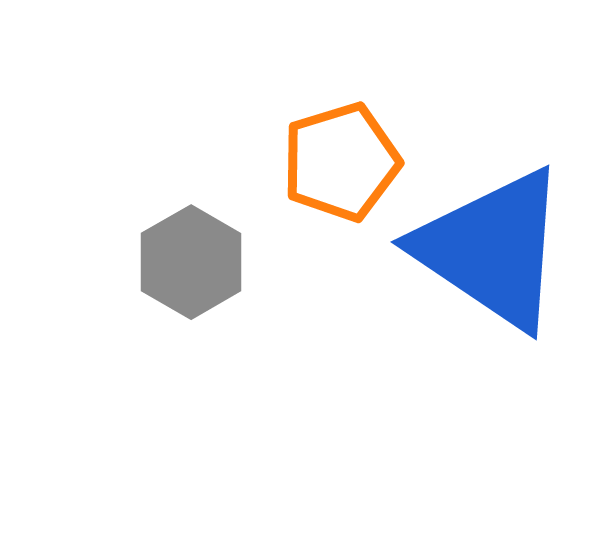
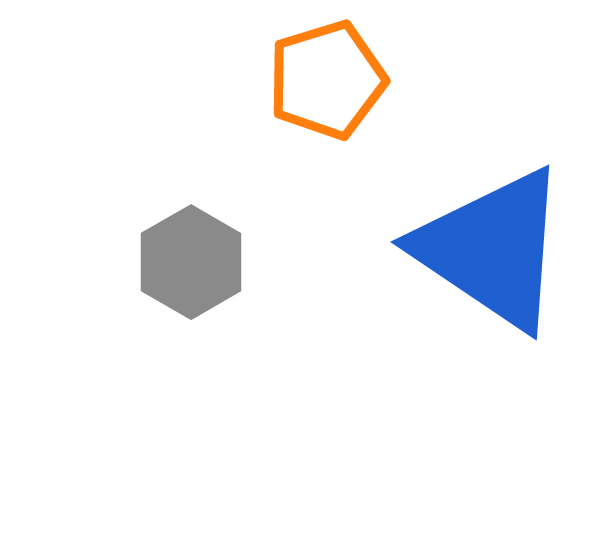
orange pentagon: moved 14 px left, 82 px up
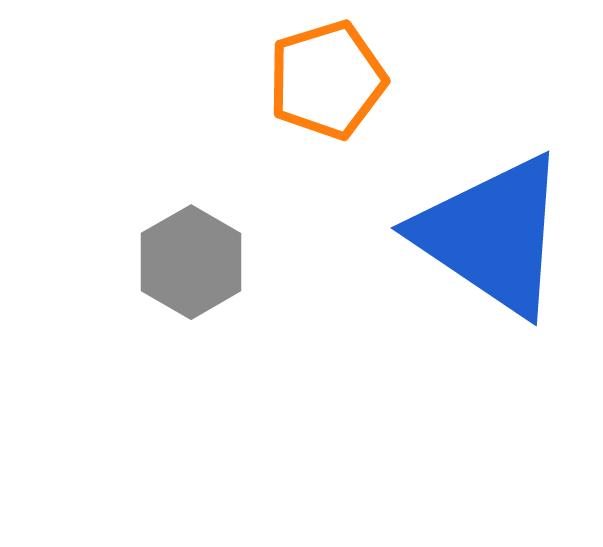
blue triangle: moved 14 px up
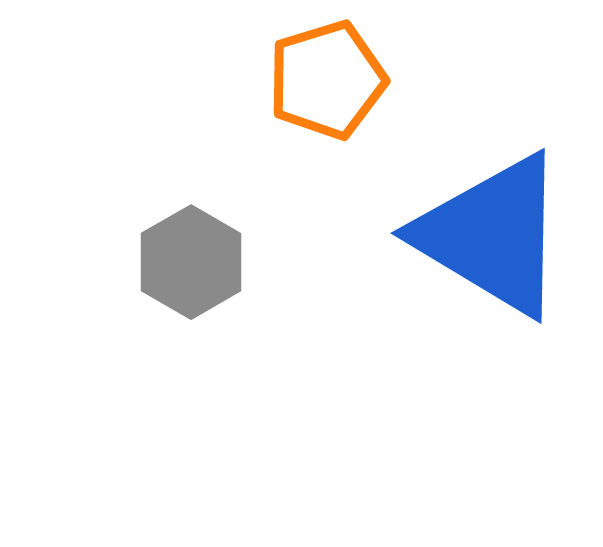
blue triangle: rotated 3 degrees counterclockwise
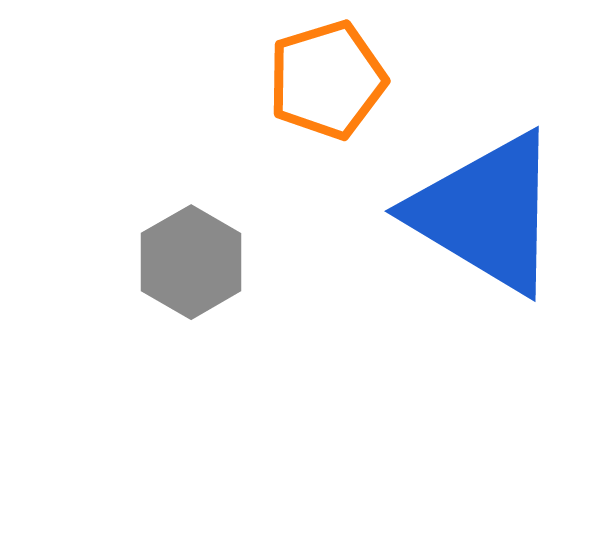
blue triangle: moved 6 px left, 22 px up
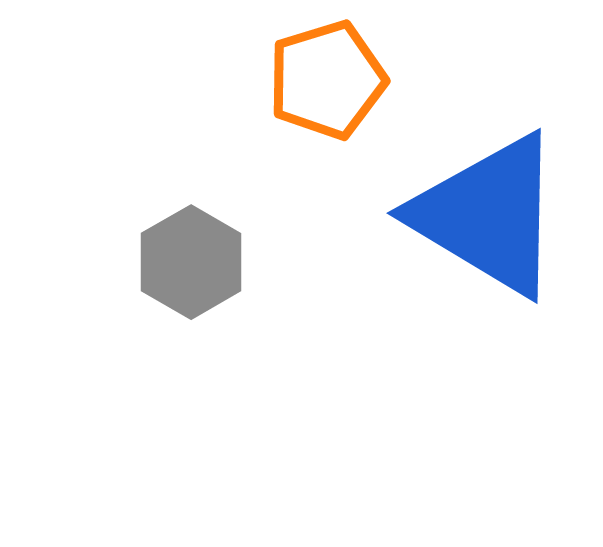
blue triangle: moved 2 px right, 2 px down
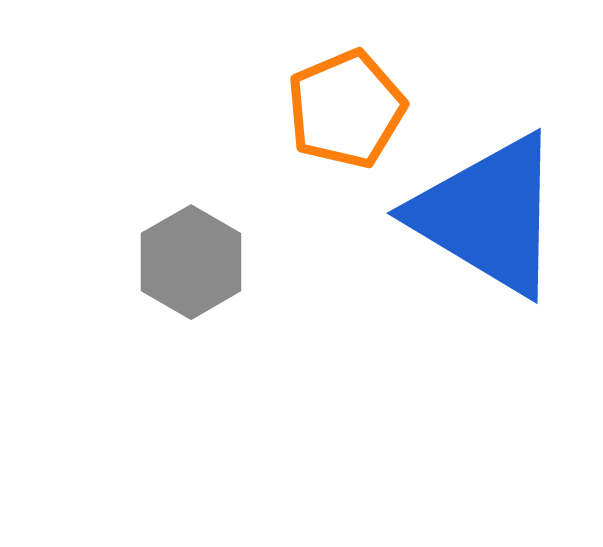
orange pentagon: moved 19 px right, 29 px down; rotated 6 degrees counterclockwise
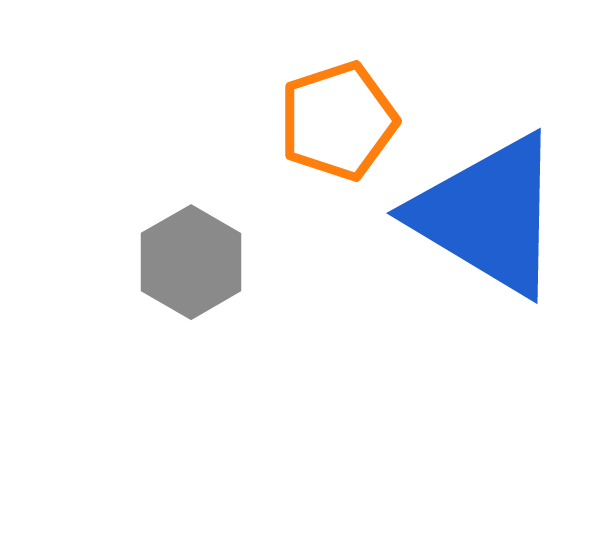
orange pentagon: moved 8 px left, 12 px down; rotated 5 degrees clockwise
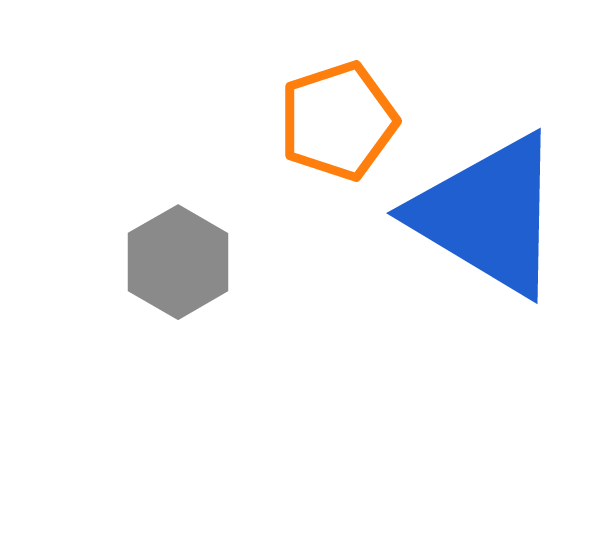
gray hexagon: moved 13 px left
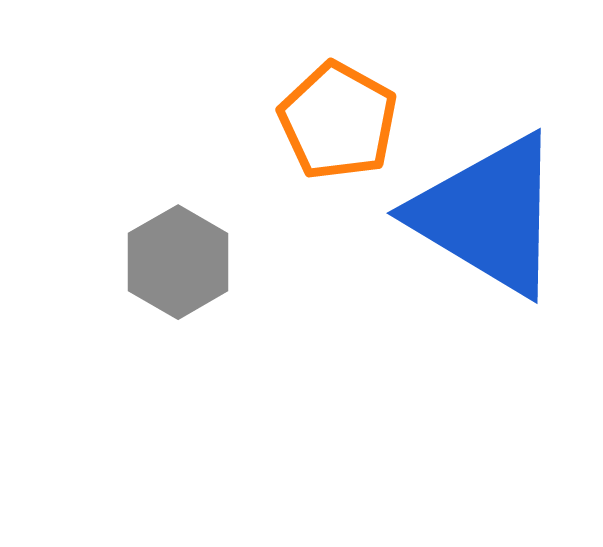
orange pentagon: rotated 25 degrees counterclockwise
